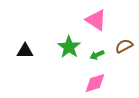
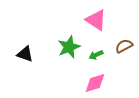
green star: rotated 15 degrees clockwise
black triangle: moved 3 px down; rotated 18 degrees clockwise
green arrow: moved 1 px left
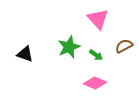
pink triangle: moved 2 px right, 1 px up; rotated 15 degrees clockwise
green arrow: rotated 120 degrees counterclockwise
pink diamond: rotated 40 degrees clockwise
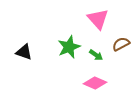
brown semicircle: moved 3 px left, 2 px up
black triangle: moved 1 px left, 2 px up
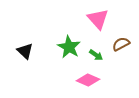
green star: rotated 20 degrees counterclockwise
black triangle: moved 1 px right, 1 px up; rotated 24 degrees clockwise
pink diamond: moved 7 px left, 3 px up
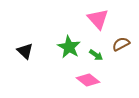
pink diamond: rotated 15 degrees clockwise
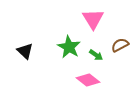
pink triangle: moved 5 px left; rotated 10 degrees clockwise
brown semicircle: moved 1 px left, 1 px down
